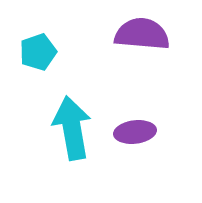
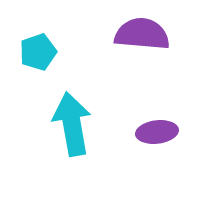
cyan arrow: moved 4 px up
purple ellipse: moved 22 px right
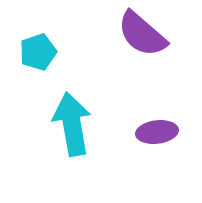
purple semicircle: rotated 144 degrees counterclockwise
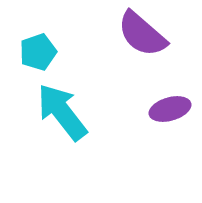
cyan arrow: moved 10 px left, 12 px up; rotated 28 degrees counterclockwise
purple ellipse: moved 13 px right, 23 px up; rotated 9 degrees counterclockwise
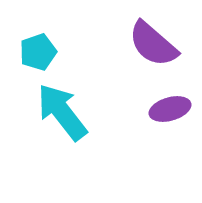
purple semicircle: moved 11 px right, 10 px down
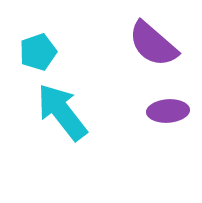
purple ellipse: moved 2 px left, 2 px down; rotated 12 degrees clockwise
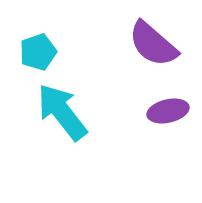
purple ellipse: rotated 9 degrees counterclockwise
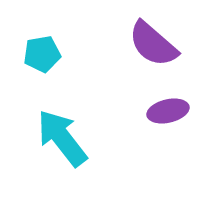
cyan pentagon: moved 4 px right, 2 px down; rotated 9 degrees clockwise
cyan arrow: moved 26 px down
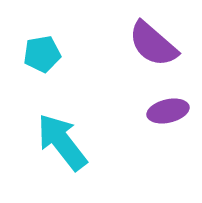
cyan arrow: moved 4 px down
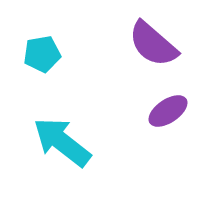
purple ellipse: rotated 21 degrees counterclockwise
cyan arrow: rotated 14 degrees counterclockwise
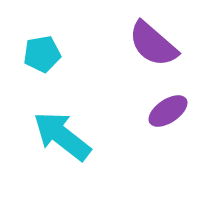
cyan arrow: moved 6 px up
